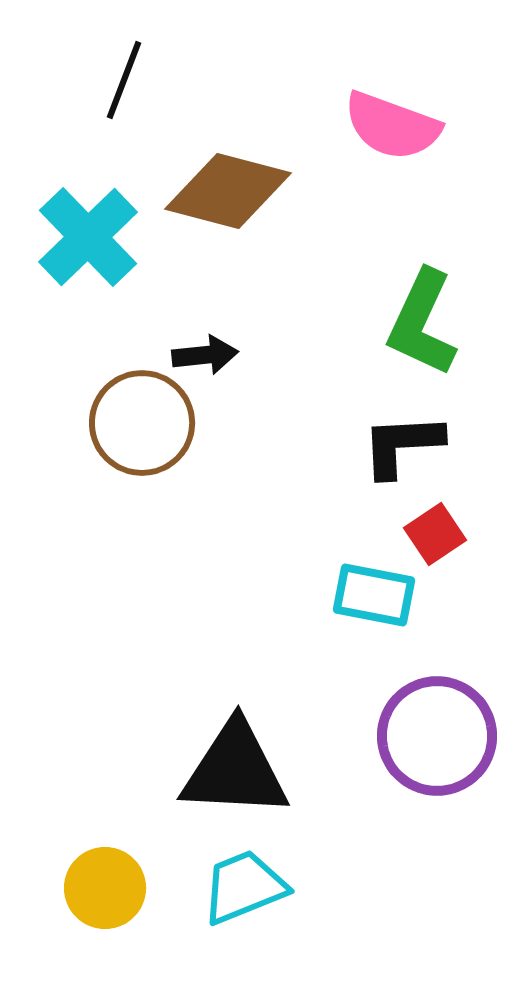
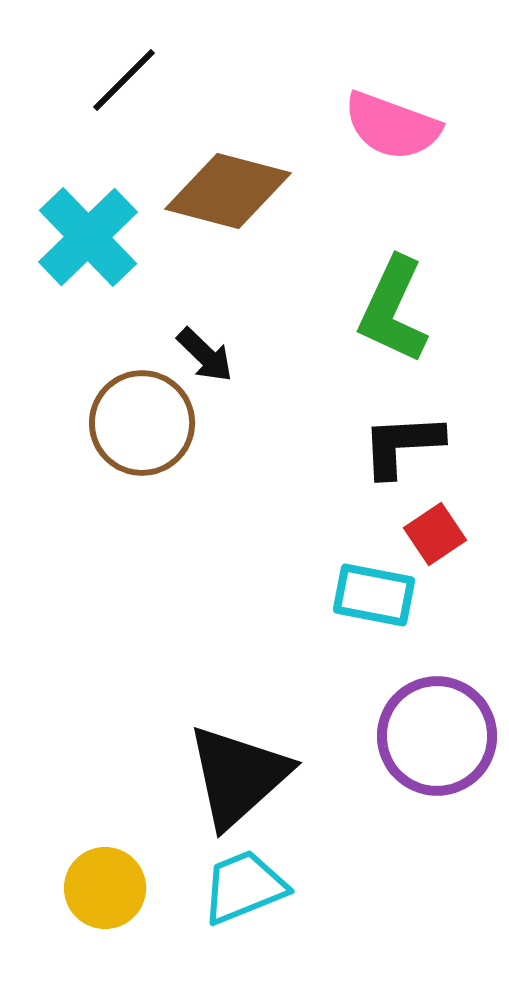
black line: rotated 24 degrees clockwise
green L-shape: moved 29 px left, 13 px up
black arrow: rotated 50 degrees clockwise
black triangle: moved 3 px right, 6 px down; rotated 45 degrees counterclockwise
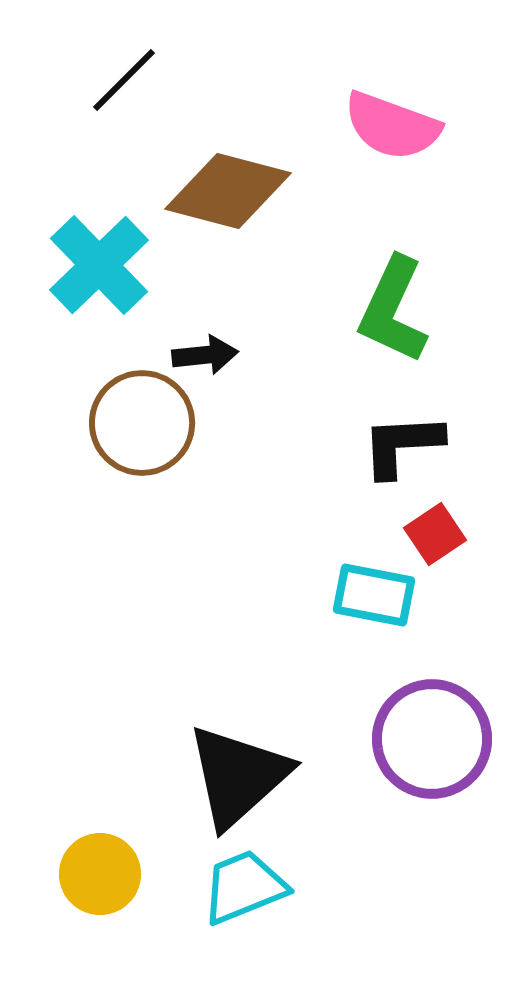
cyan cross: moved 11 px right, 28 px down
black arrow: rotated 50 degrees counterclockwise
purple circle: moved 5 px left, 3 px down
yellow circle: moved 5 px left, 14 px up
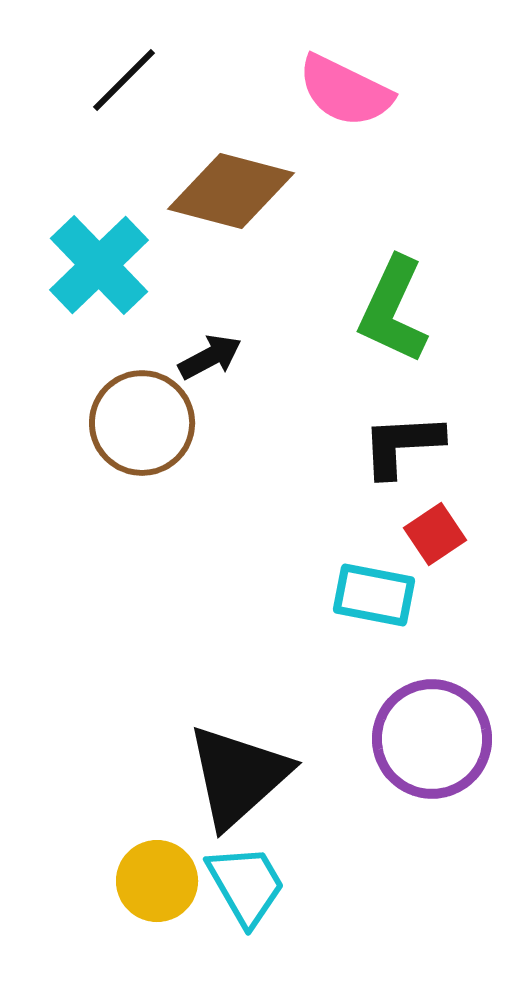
pink semicircle: moved 47 px left, 35 px up; rotated 6 degrees clockwise
brown diamond: moved 3 px right
black arrow: moved 5 px right, 2 px down; rotated 22 degrees counterclockwise
yellow circle: moved 57 px right, 7 px down
cyan trapezoid: moved 2 px right, 2 px up; rotated 82 degrees clockwise
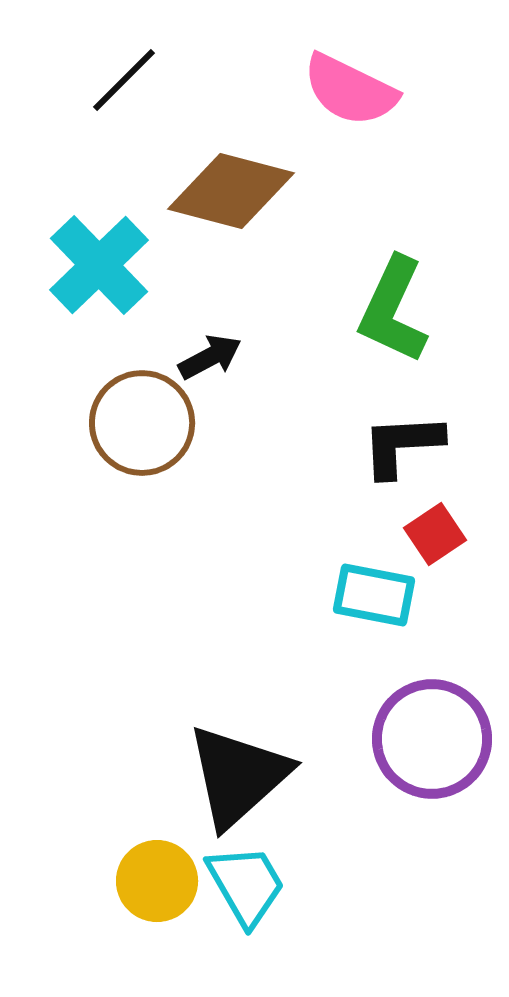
pink semicircle: moved 5 px right, 1 px up
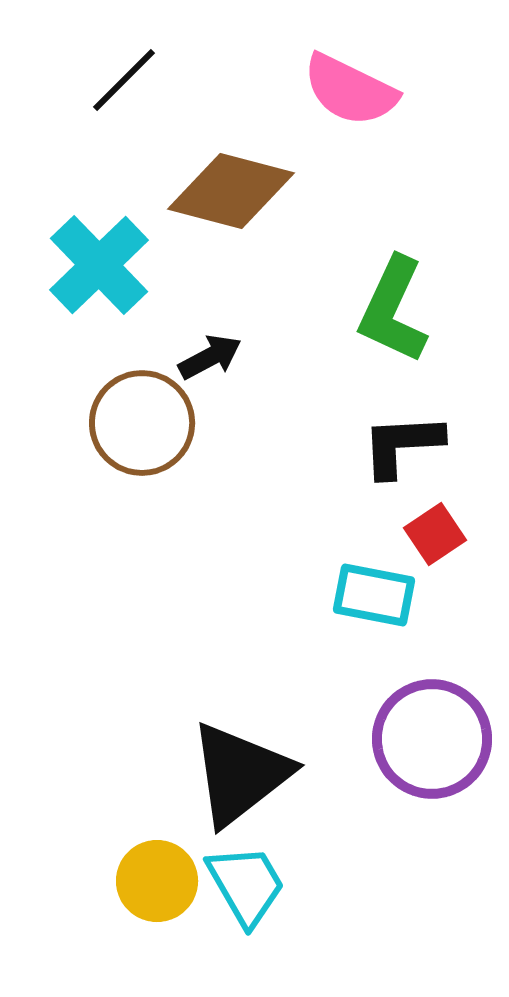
black triangle: moved 2 px right, 2 px up; rotated 4 degrees clockwise
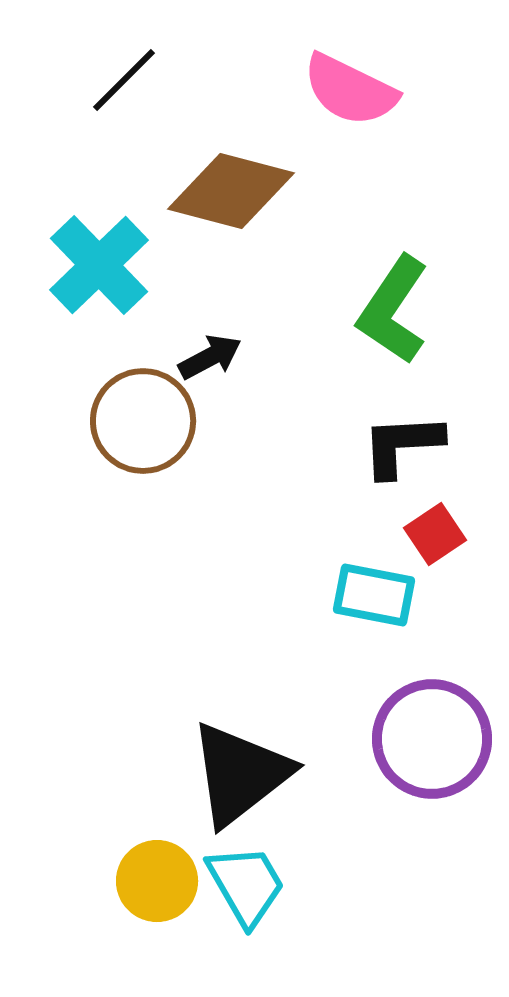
green L-shape: rotated 9 degrees clockwise
brown circle: moved 1 px right, 2 px up
